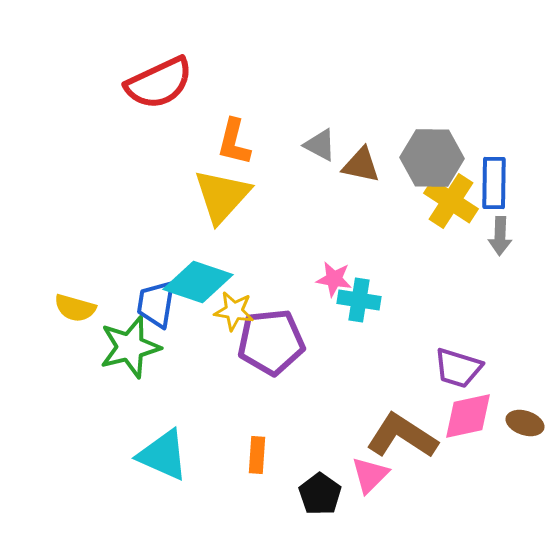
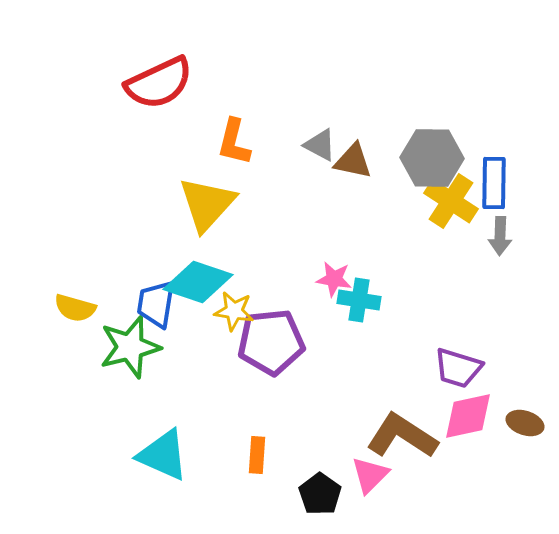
brown triangle: moved 8 px left, 4 px up
yellow triangle: moved 15 px left, 8 px down
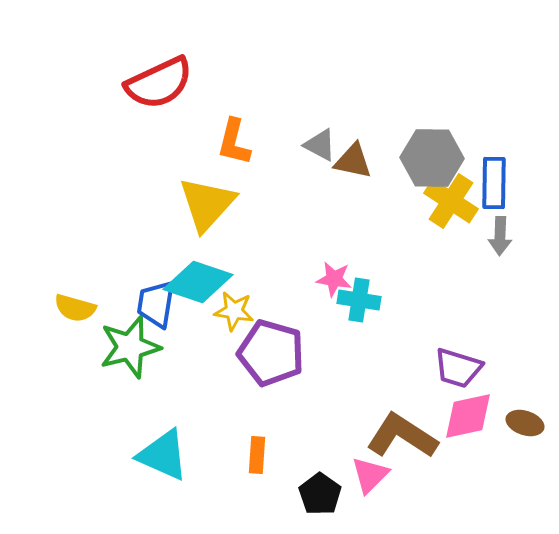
purple pentagon: moved 11 px down; rotated 22 degrees clockwise
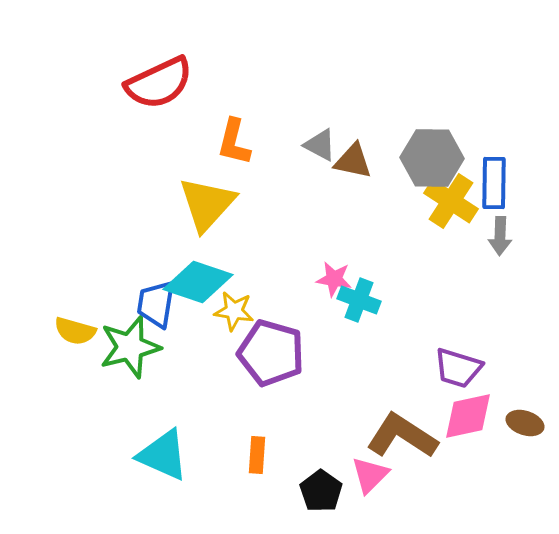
cyan cross: rotated 12 degrees clockwise
yellow semicircle: moved 23 px down
black pentagon: moved 1 px right, 3 px up
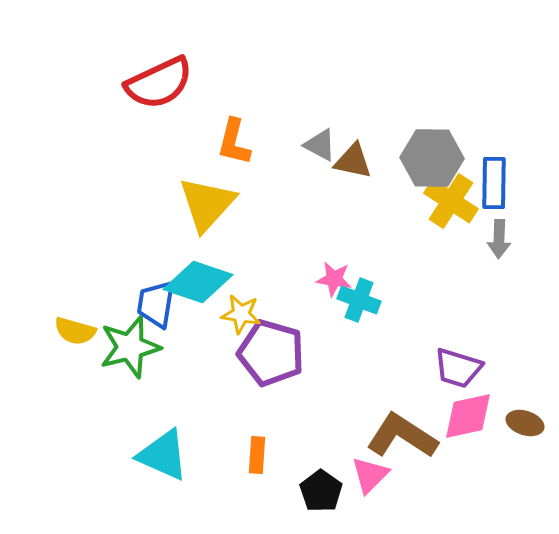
gray arrow: moved 1 px left, 3 px down
yellow star: moved 7 px right, 3 px down
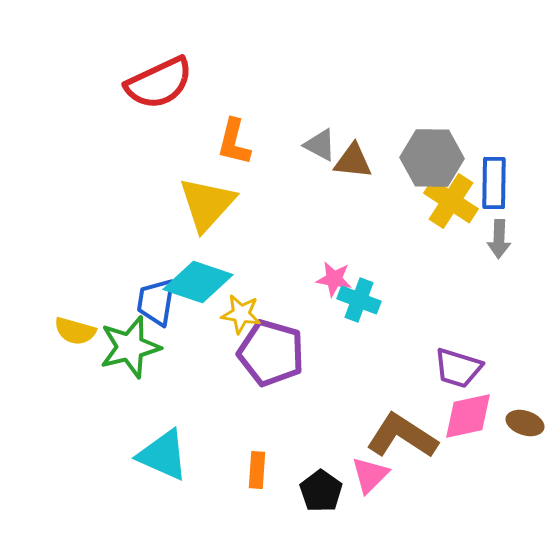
brown triangle: rotated 6 degrees counterclockwise
blue trapezoid: moved 2 px up
orange rectangle: moved 15 px down
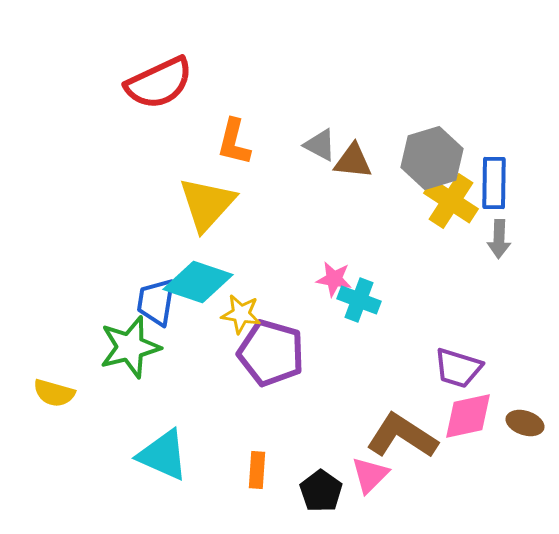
gray hexagon: rotated 18 degrees counterclockwise
yellow semicircle: moved 21 px left, 62 px down
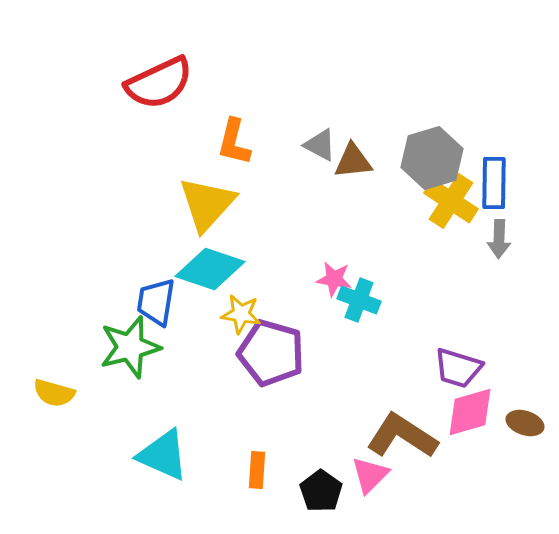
brown triangle: rotated 12 degrees counterclockwise
cyan diamond: moved 12 px right, 13 px up
pink diamond: moved 2 px right, 4 px up; rotated 4 degrees counterclockwise
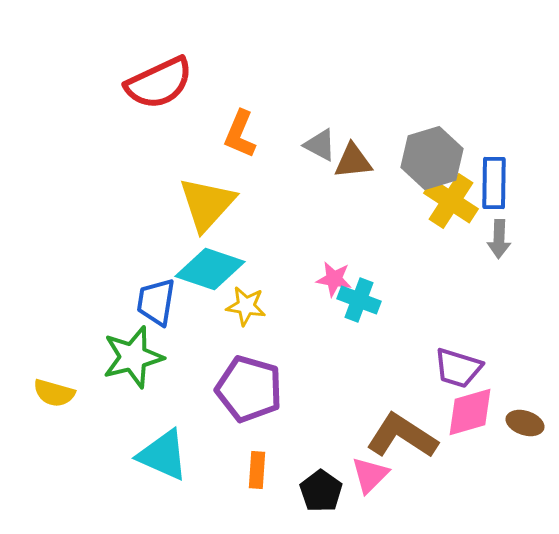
orange L-shape: moved 6 px right, 8 px up; rotated 9 degrees clockwise
yellow star: moved 5 px right, 8 px up
green star: moved 3 px right, 10 px down
purple pentagon: moved 22 px left, 36 px down
